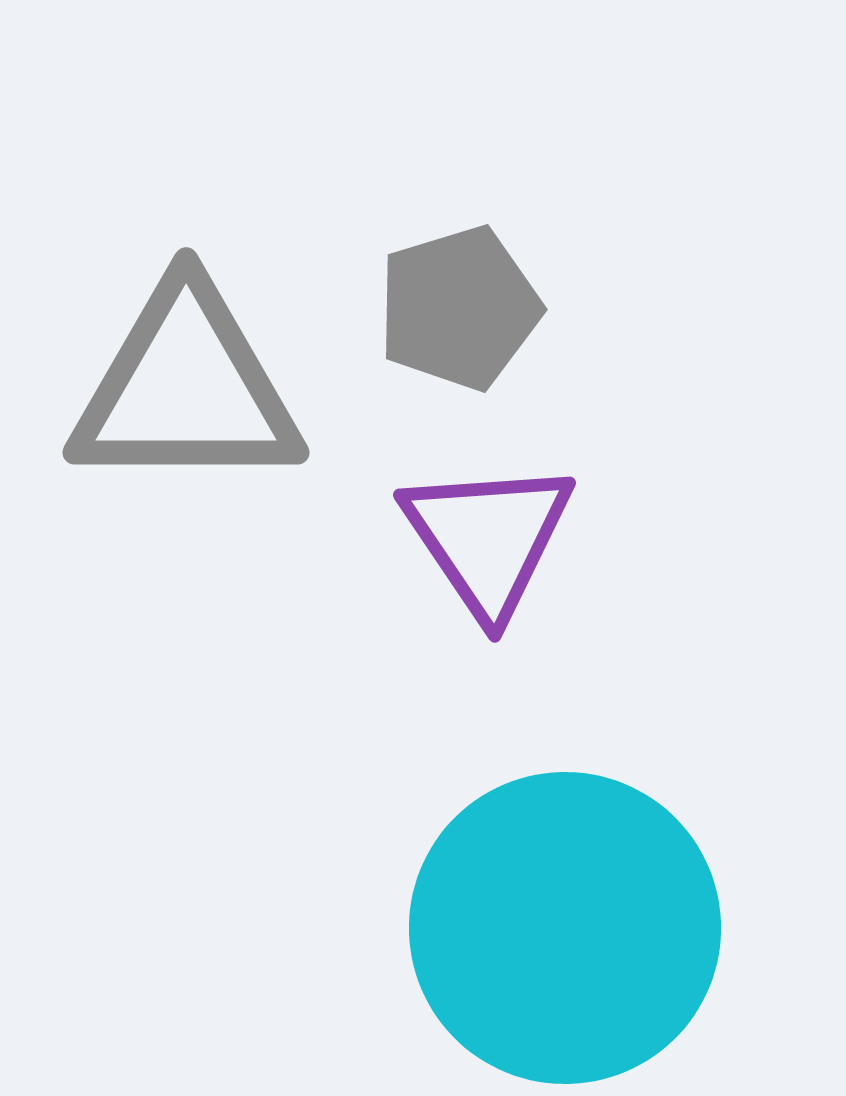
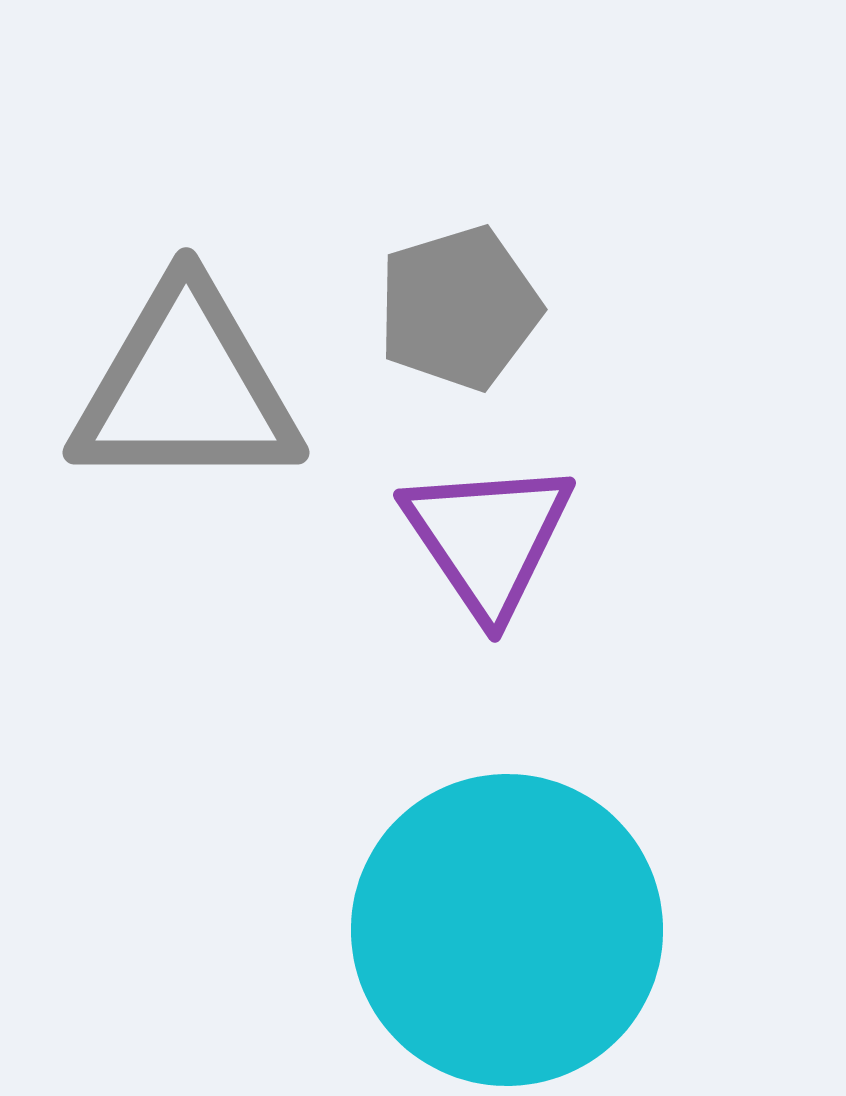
cyan circle: moved 58 px left, 2 px down
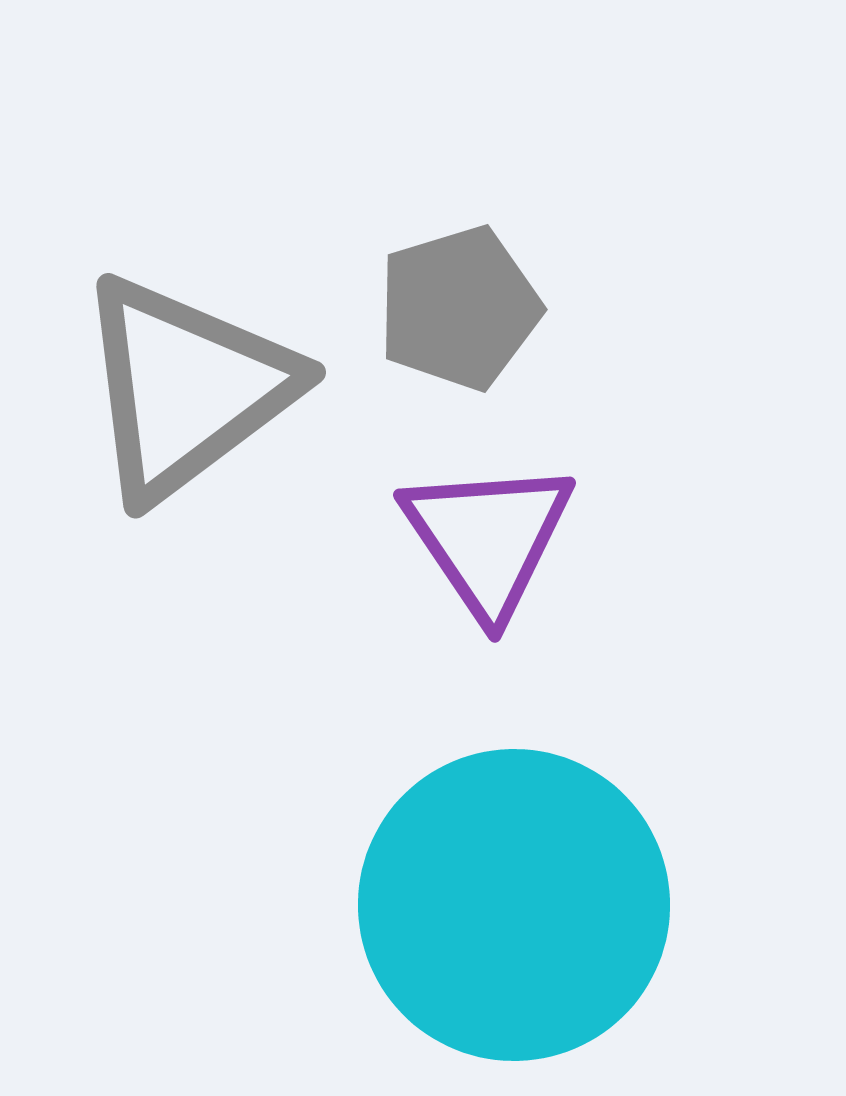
gray triangle: rotated 37 degrees counterclockwise
cyan circle: moved 7 px right, 25 px up
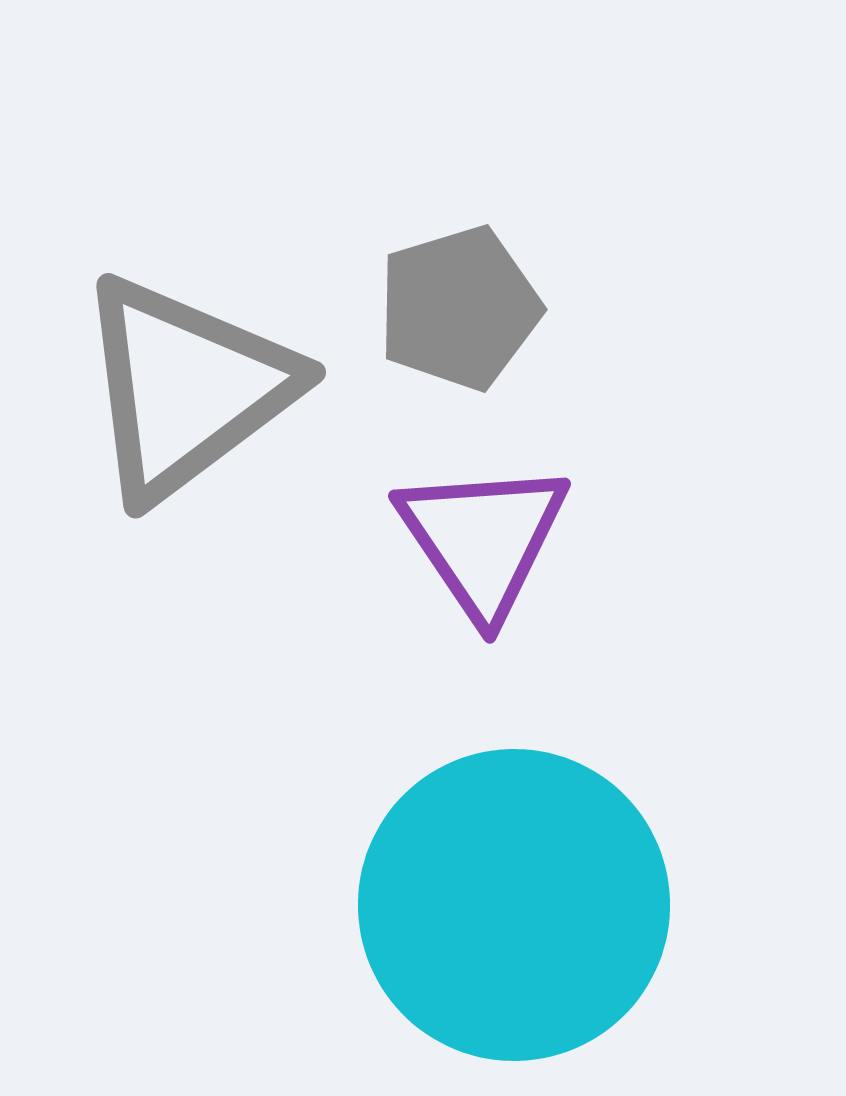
purple triangle: moved 5 px left, 1 px down
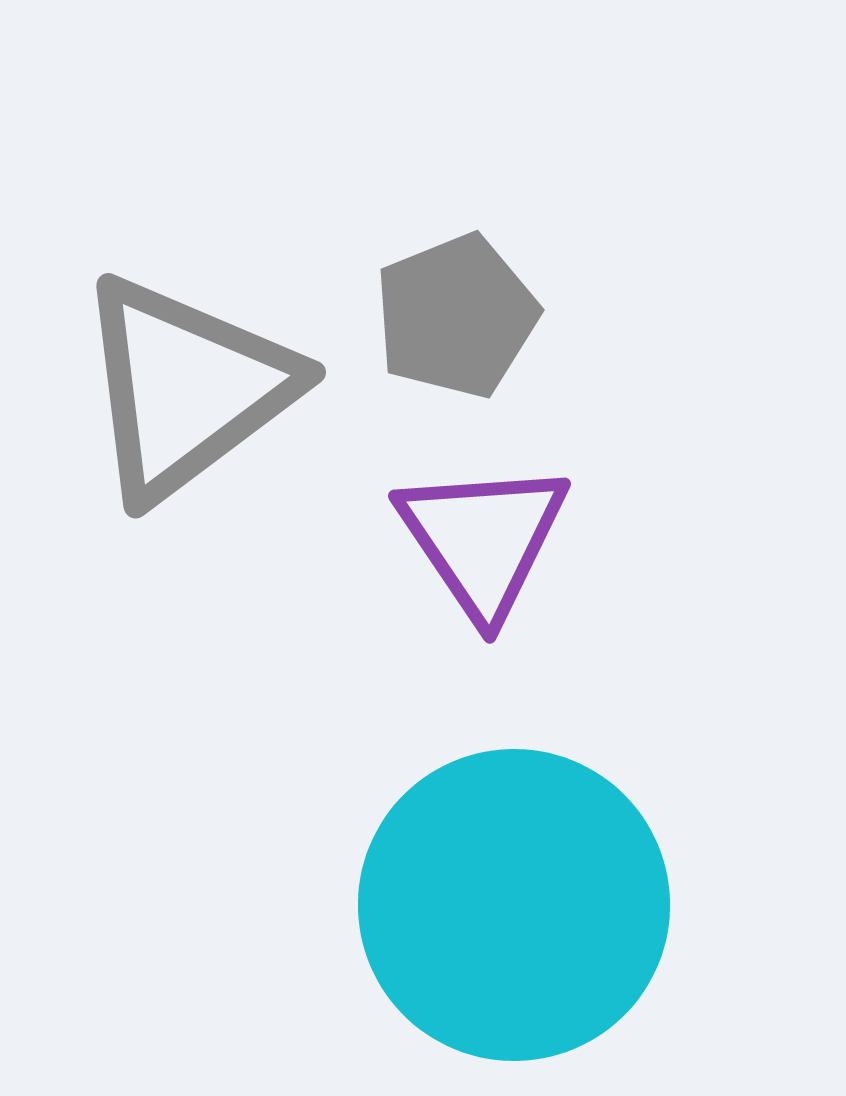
gray pentagon: moved 3 px left, 8 px down; rotated 5 degrees counterclockwise
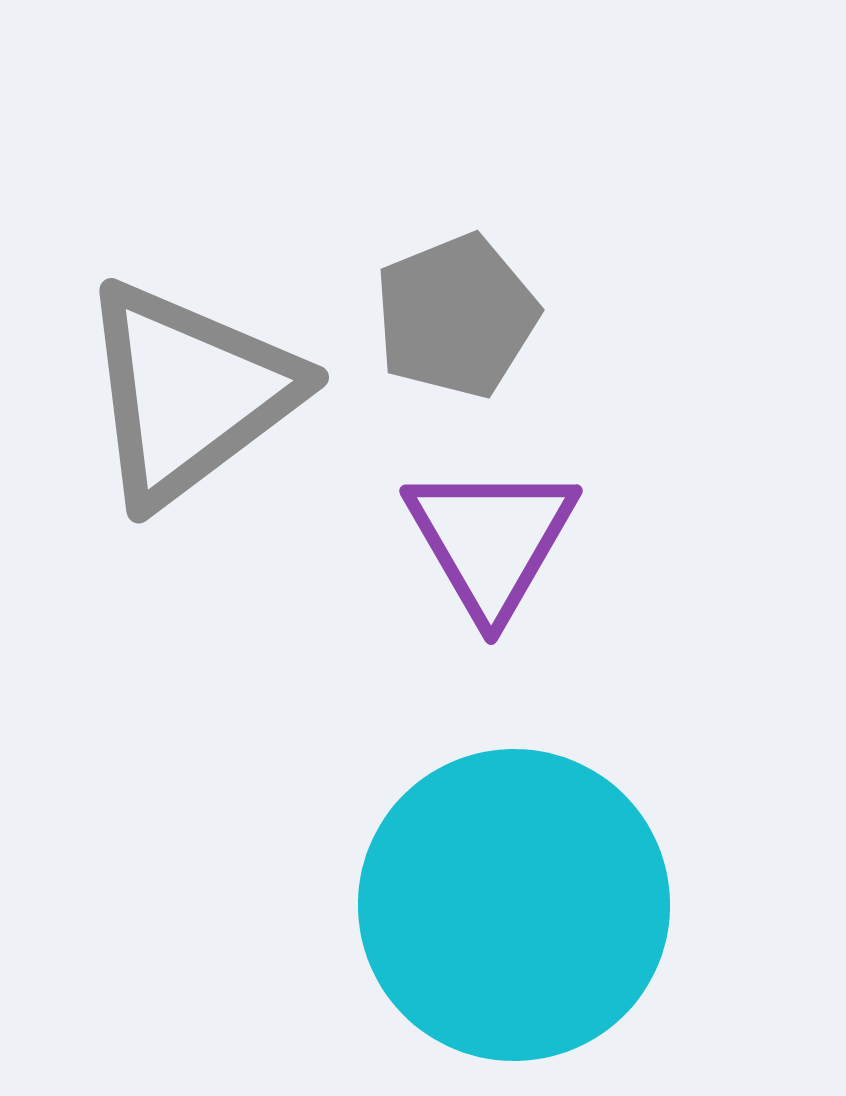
gray triangle: moved 3 px right, 5 px down
purple triangle: moved 8 px right, 1 px down; rotated 4 degrees clockwise
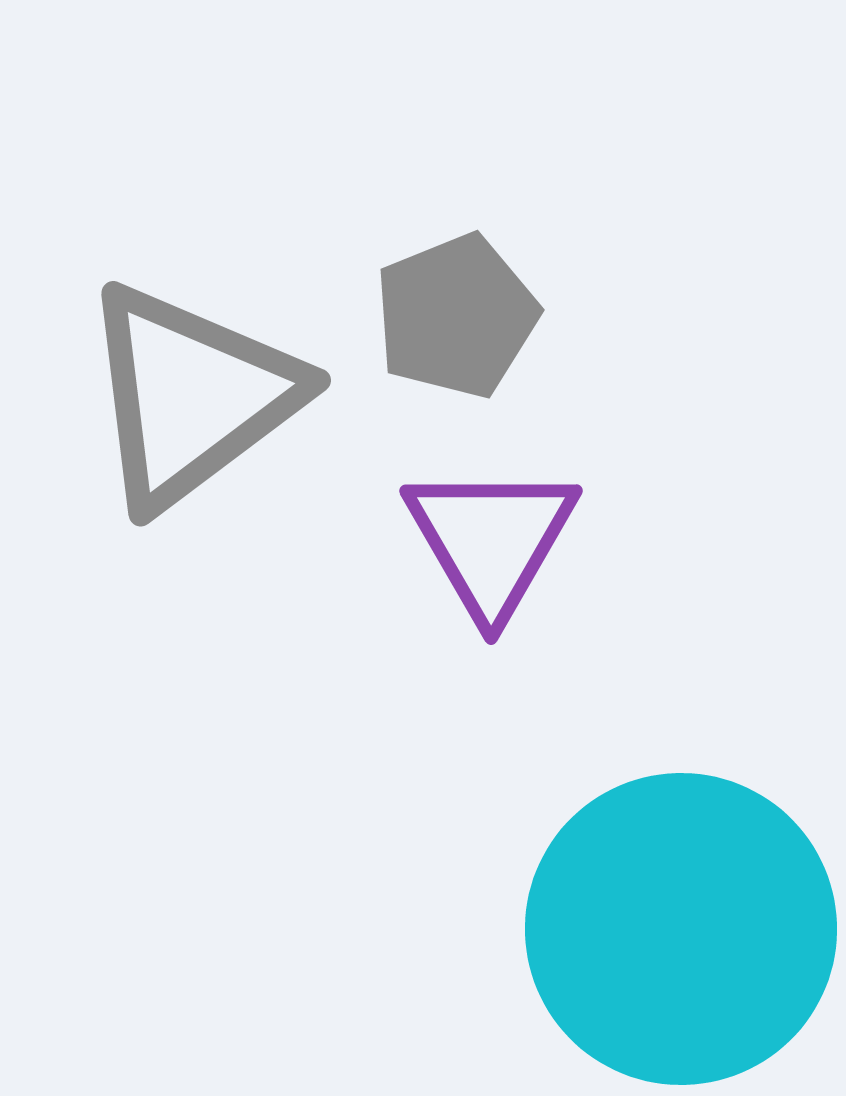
gray triangle: moved 2 px right, 3 px down
cyan circle: moved 167 px right, 24 px down
